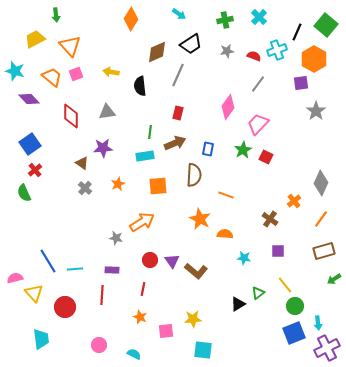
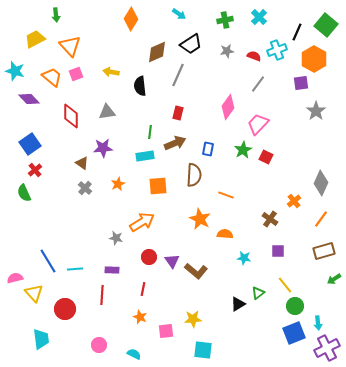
red circle at (150, 260): moved 1 px left, 3 px up
red circle at (65, 307): moved 2 px down
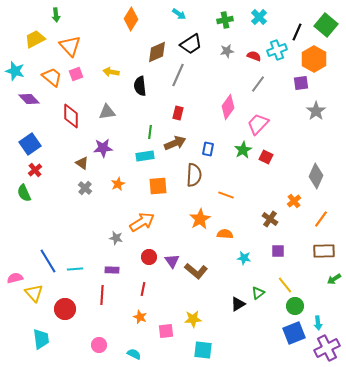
gray diamond at (321, 183): moved 5 px left, 7 px up
orange star at (200, 219): rotated 15 degrees clockwise
brown rectangle at (324, 251): rotated 15 degrees clockwise
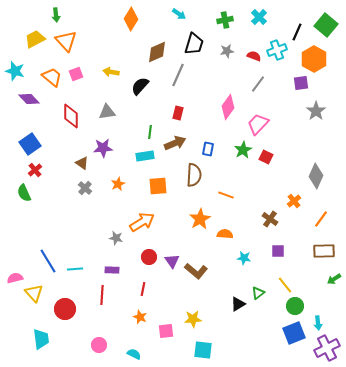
black trapezoid at (191, 44): moved 3 px right; rotated 40 degrees counterclockwise
orange triangle at (70, 46): moved 4 px left, 5 px up
black semicircle at (140, 86): rotated 48 degrees clockwise
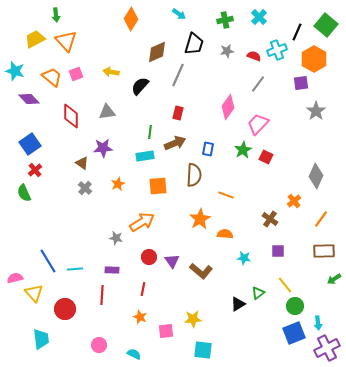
brown L-shape at (196, 271): moved 5 px right
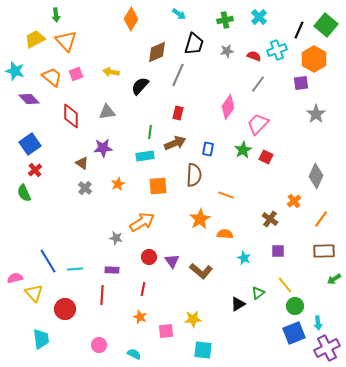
black line at (297, 32): moved 2 px right, 2 px up
gray star at (316, 111): moved 3 px down
cyan star at (244, 258): rotated 16 degrees clockwise
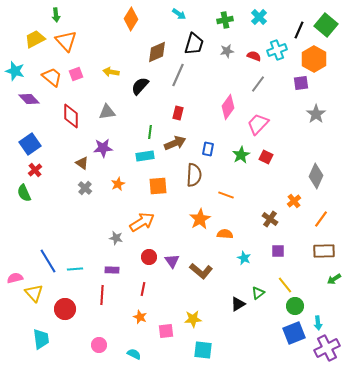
green star at (243, 150): moved 2 px left, 5 px down
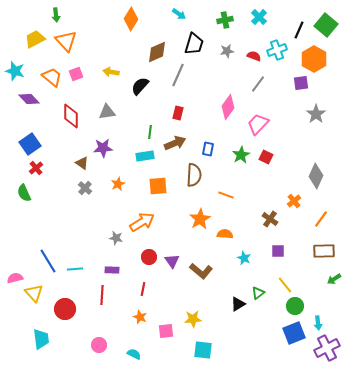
red cross at (35, 170): moved 1 px right, 2 px up
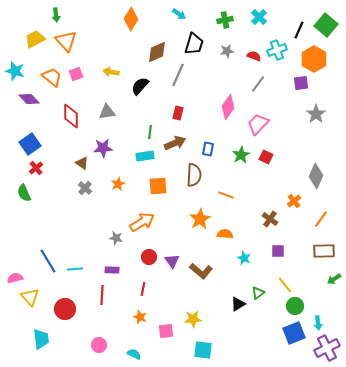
yellow triangle at (34, 293): moved 4 px left, 4 px down
